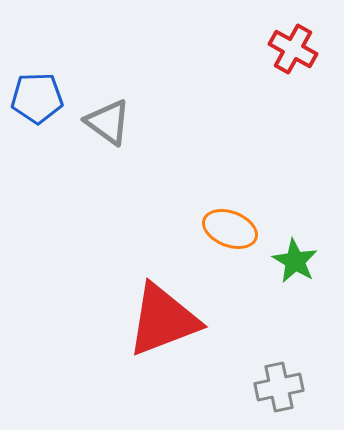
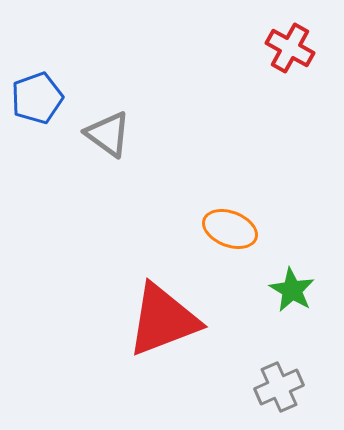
red cross: moved 3 px left, 1 px up
blue pentagon: rotated 18 degrees counterclockwise
gray triangle: moved 12 px down
green star: moved 3 px left, 29 px down
gray cross: rotated 12 degrees counterclockwise
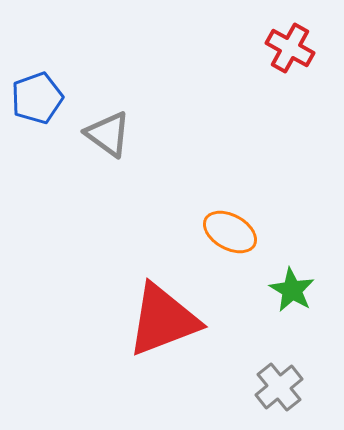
orange ellipse: moved 3 px down; rotated 8 degrees clockwise
gray cross: rotated 15 degrees counterclockwise
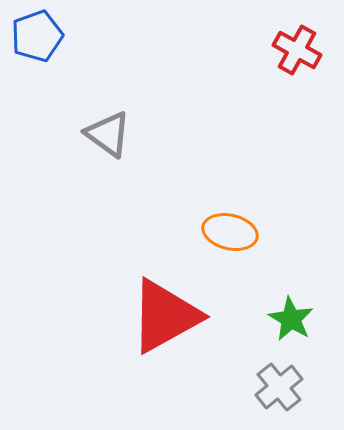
red cross: moved 7 px right, 2 px down
blue pentagon: moved 62 px up
orange ellipse: rotated 16 degrees counterclockwise
green star: moved 1 px left, 29 px down
red triangle: moved 2 px right, 4 px up; rotated 8 degrees counterclockwise
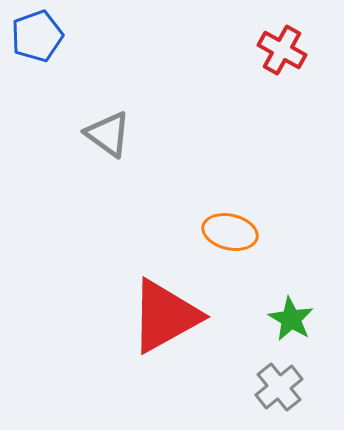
red cross: moved 15 px left
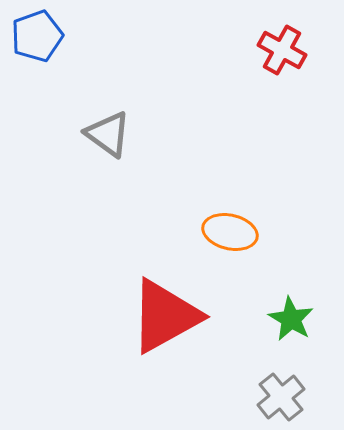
gray cross: moved 2 px right, 10 px down
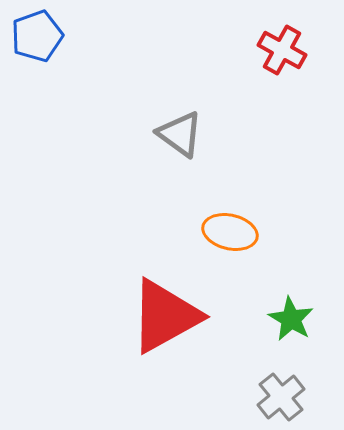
gray triangle: moved 72 px right
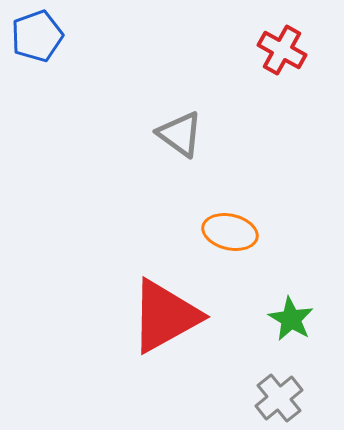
gray cross: moved 2 px left, 1 px down
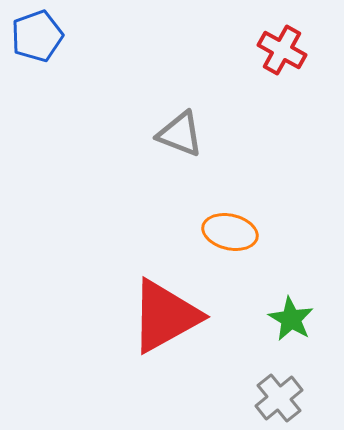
gray triangle: rotated 15 degrees counterclockwise
